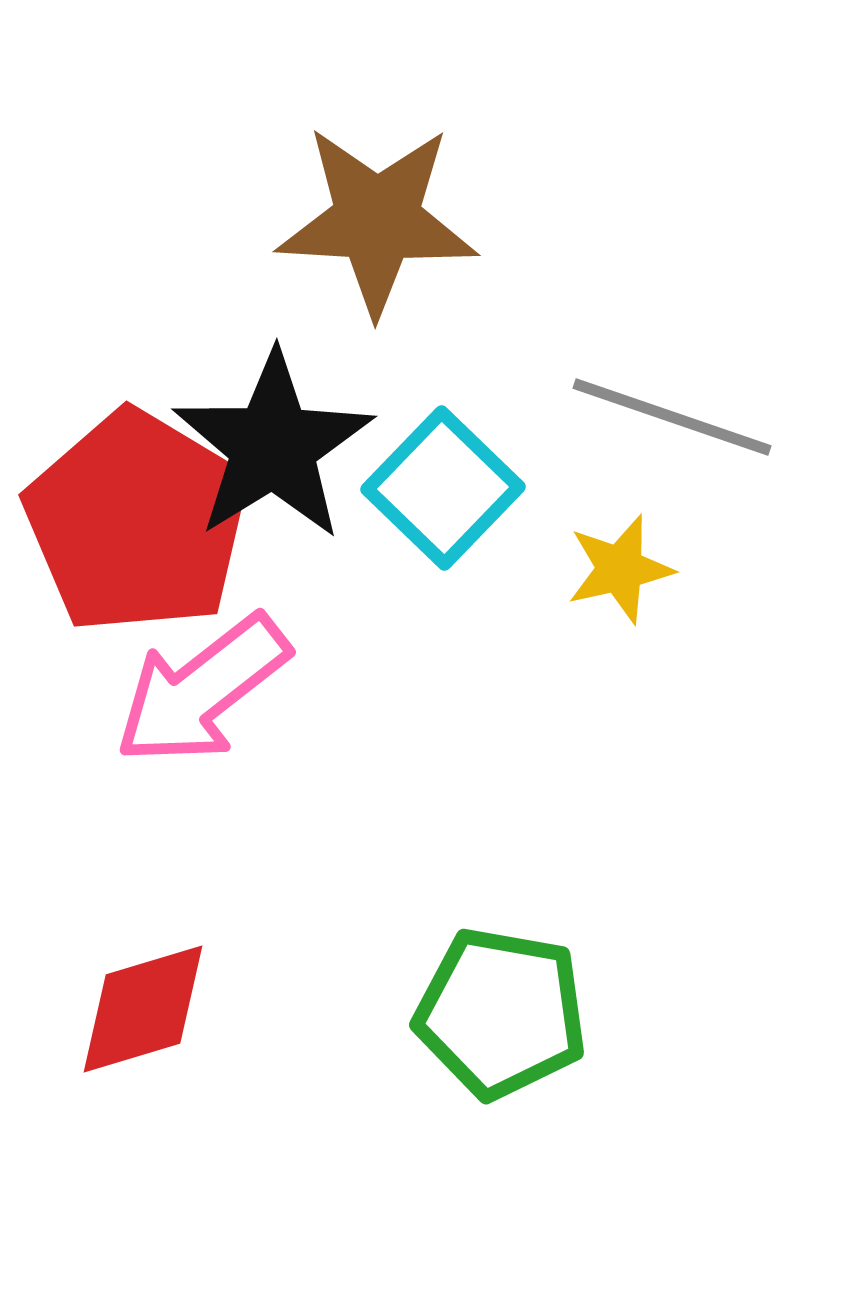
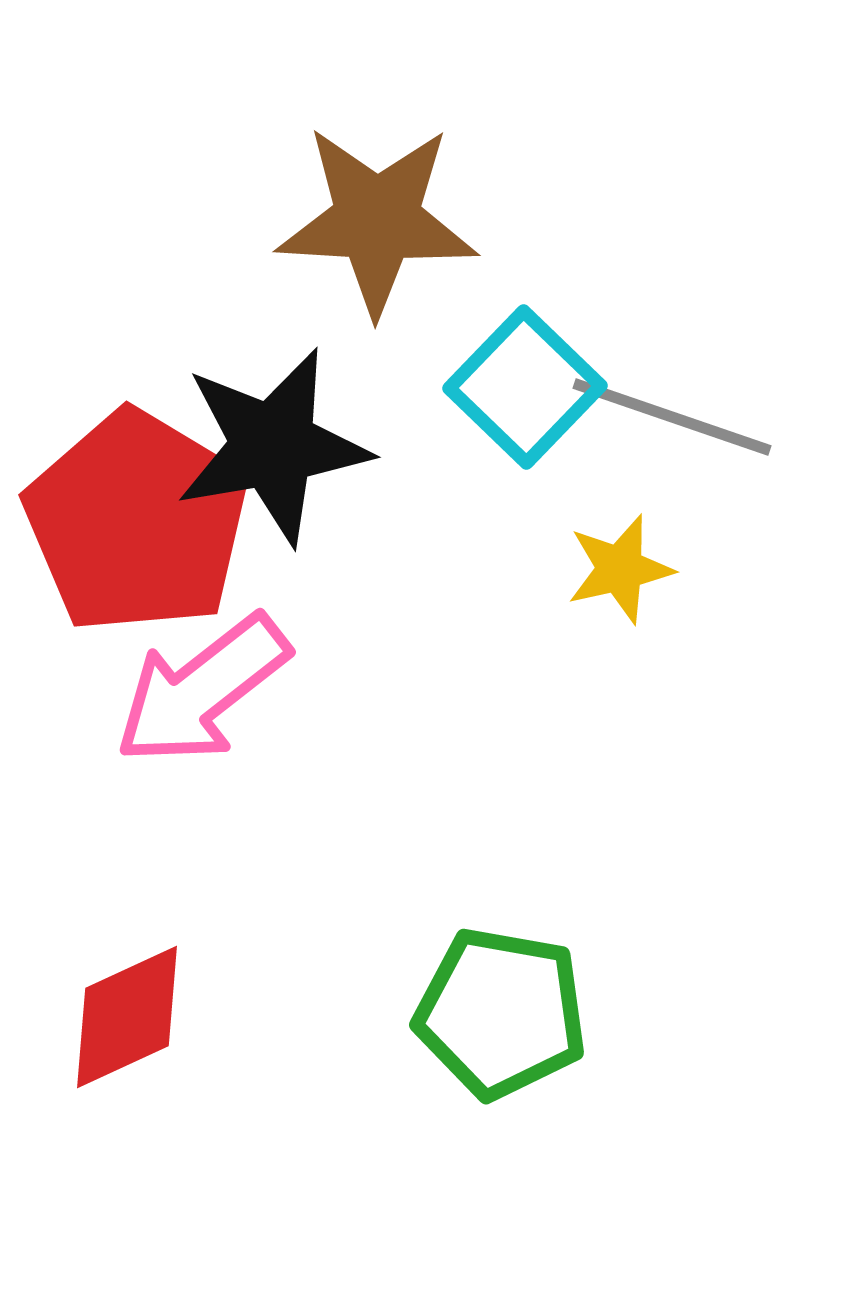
black star: rotated 22 degrees clockwise
cyan square: moved 82 px right, 101 px up
red diamond: moved 16 px left, 8 px down; rotated 8 degrees counterclockwise
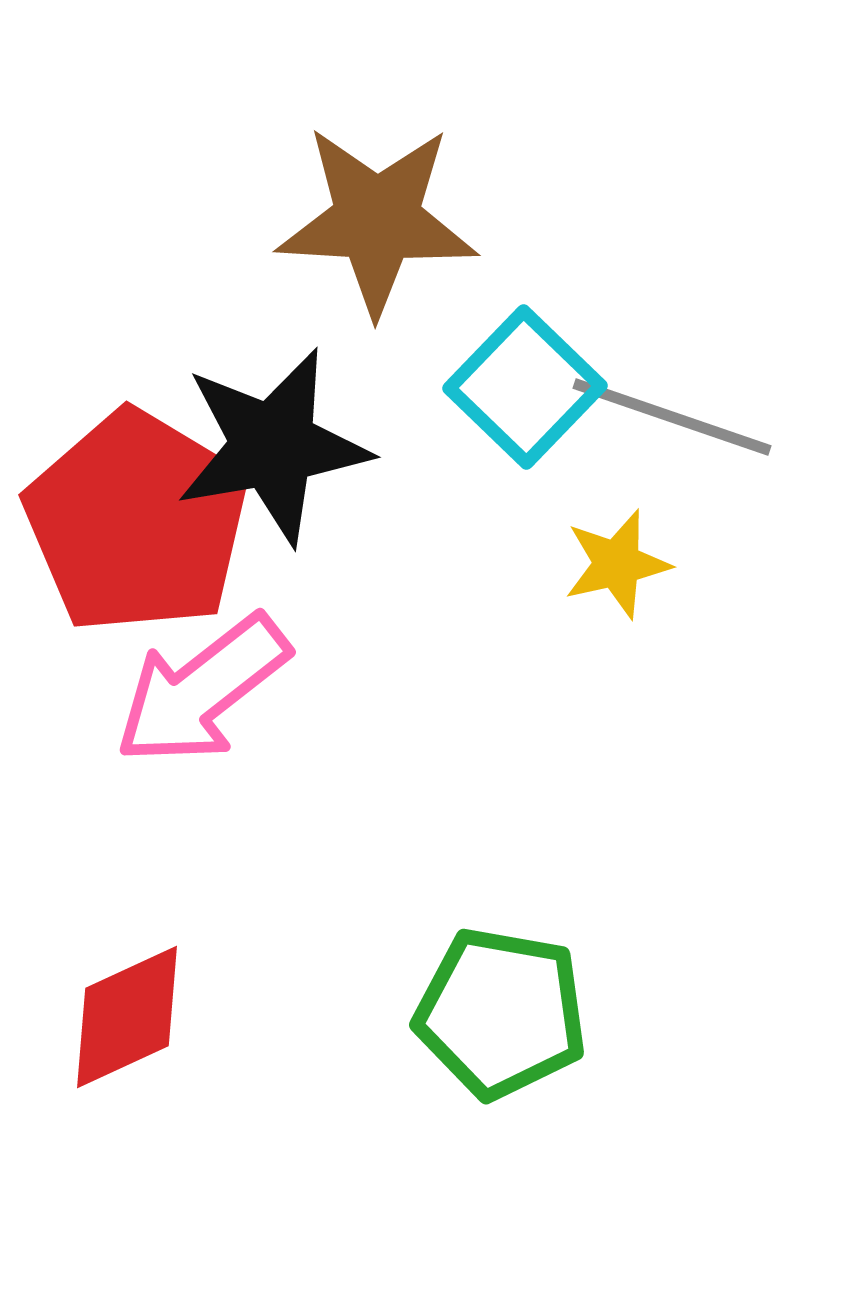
yellow star: moved 3 px left, 5 px up
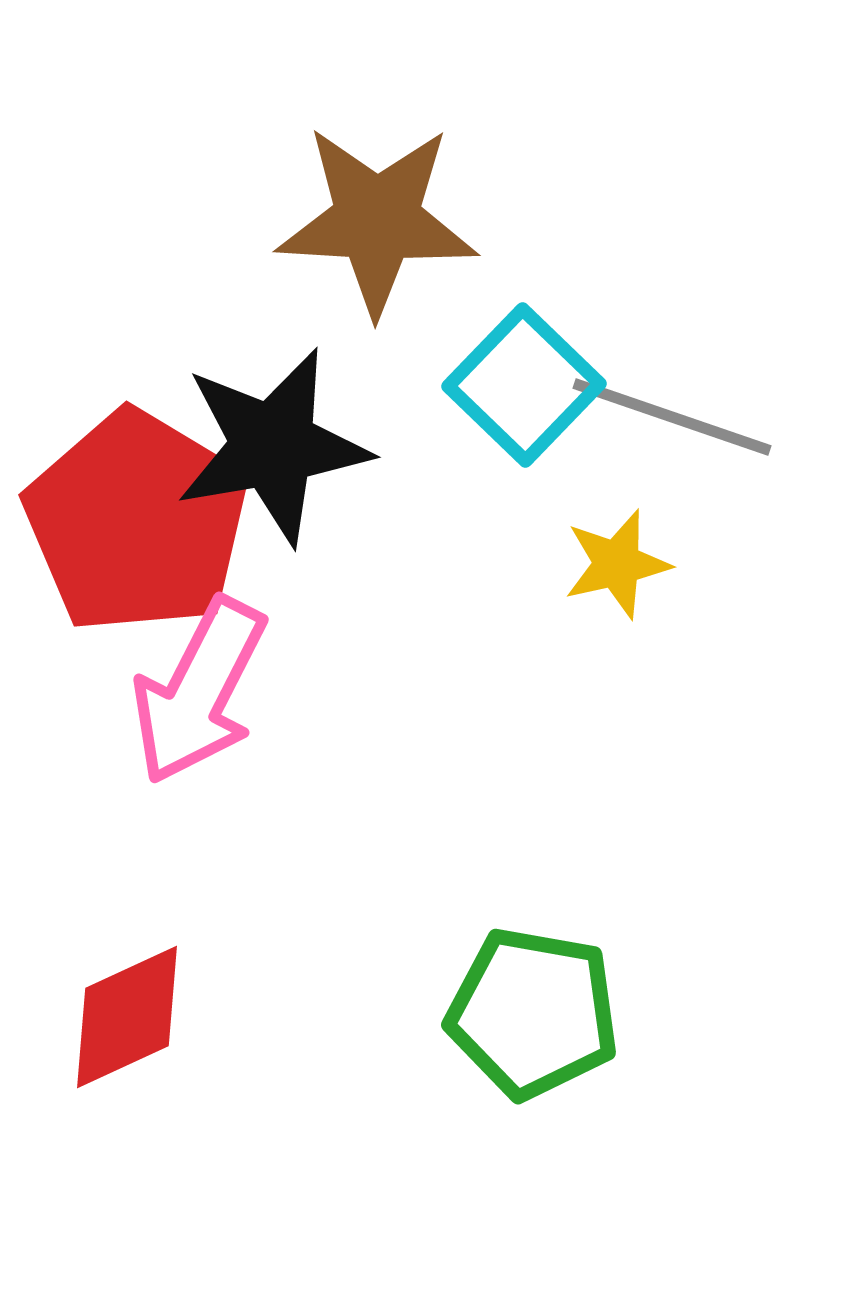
cyan square: moved 1 px left, 2 px up
pink arrow: moved 3 px left, 1 px down; rotated 25 degrees counterclockwise
green pentagon: moved 32 px right
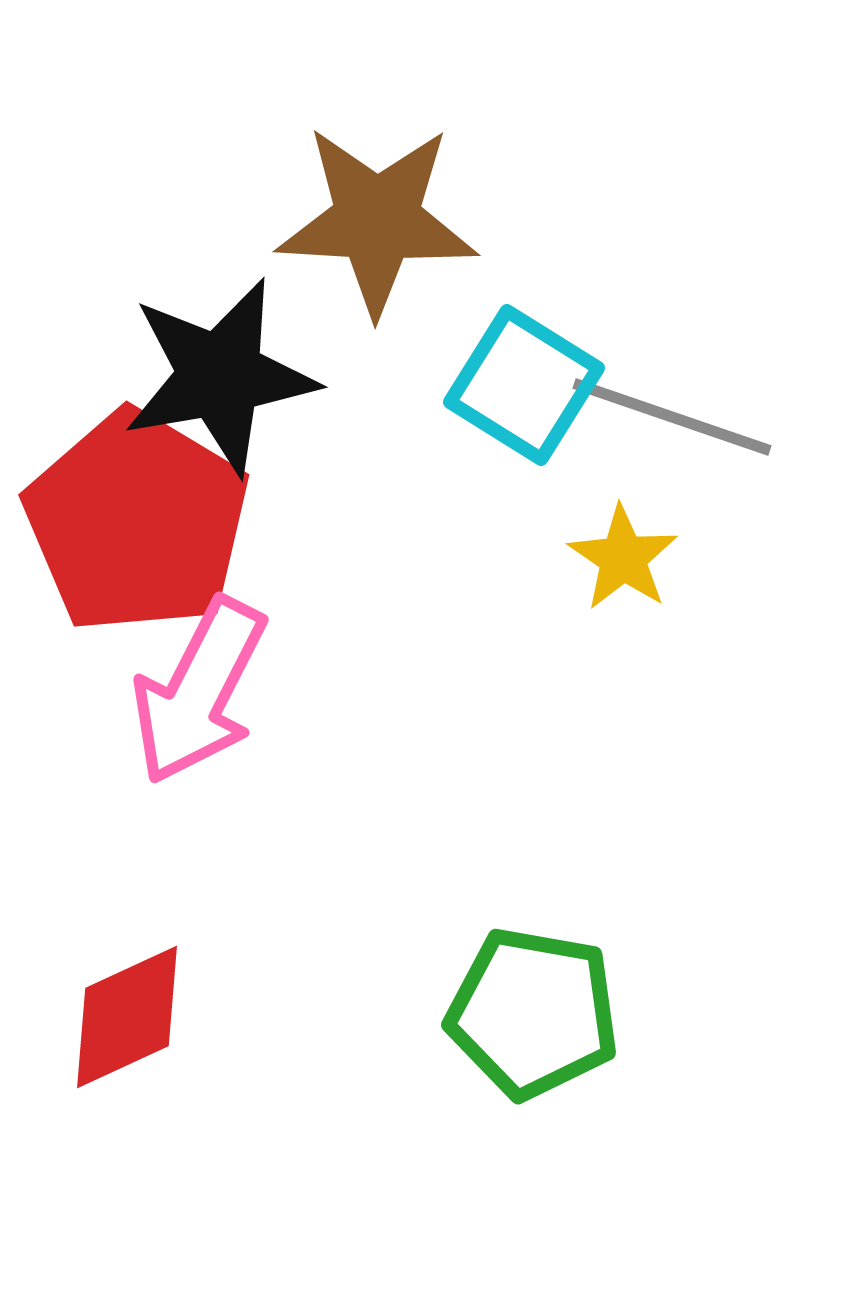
cyan square: rotated 12 degrees counterclockwise
black star: moved 53 px left, 70 px up
yellow star: moved 6 px right, 6 px up; rotated 25 degrees counterclockwise
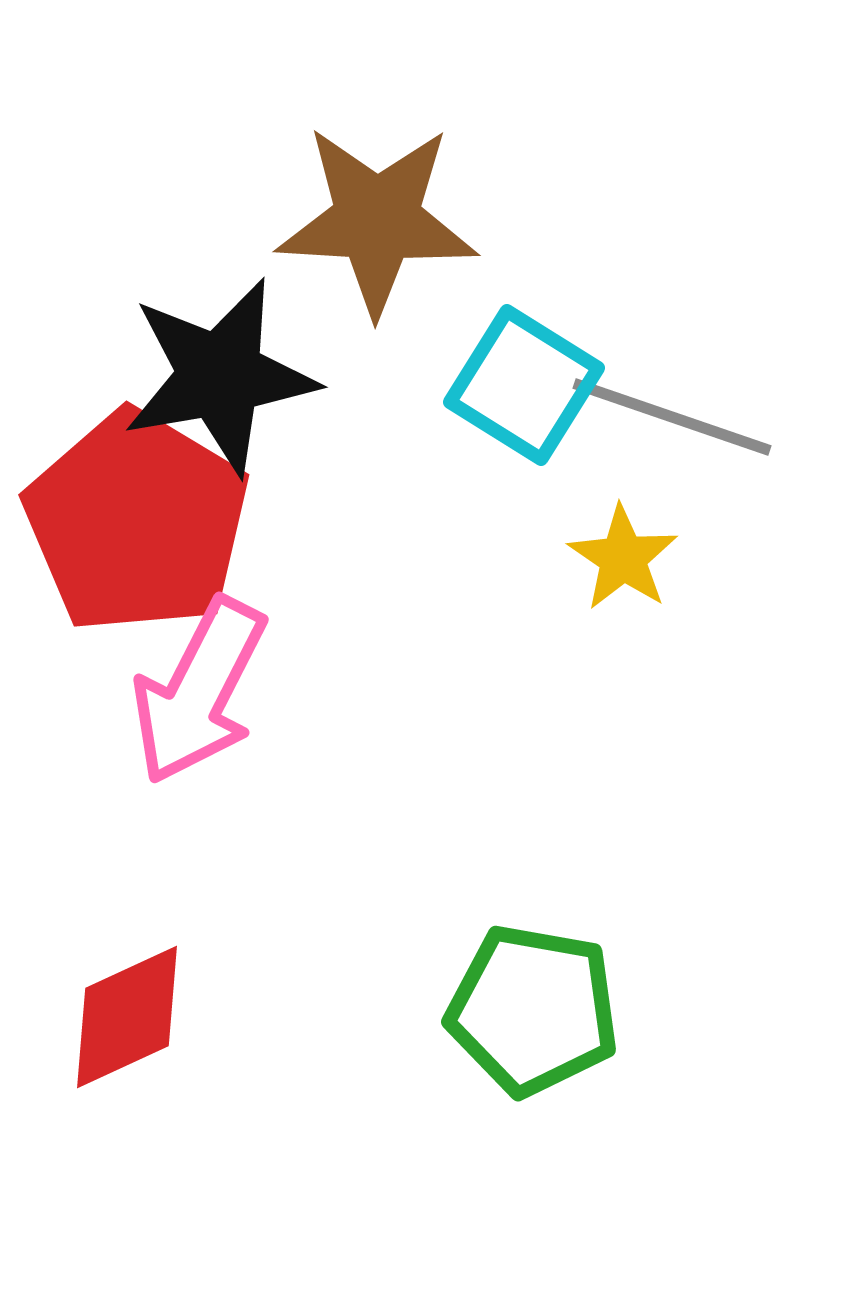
green pentagon: moved 3 px up
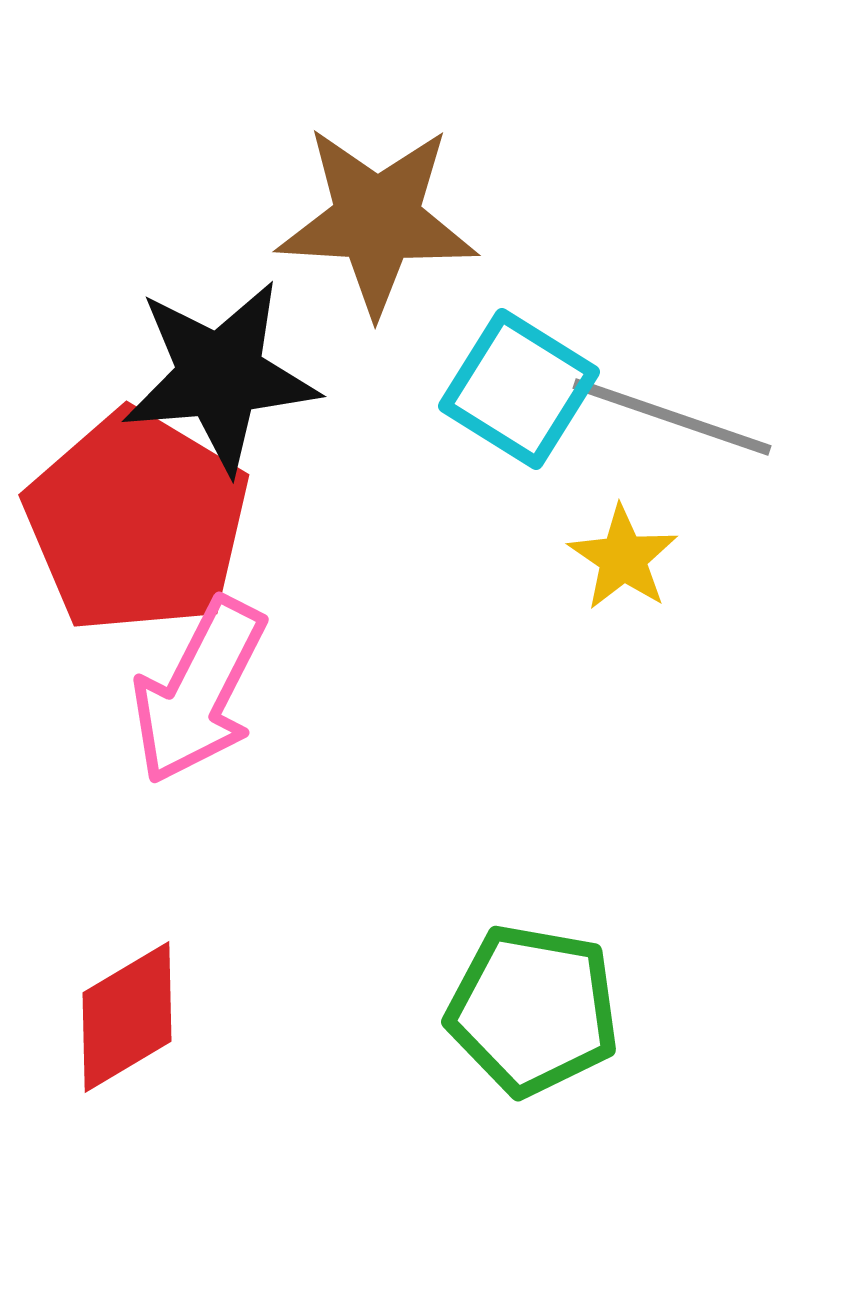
black star: rotated 5 degrees clockwise
cyan square: moved 5 px left, 4 px down
red diamond: rotated 6 degrees counterclockwise
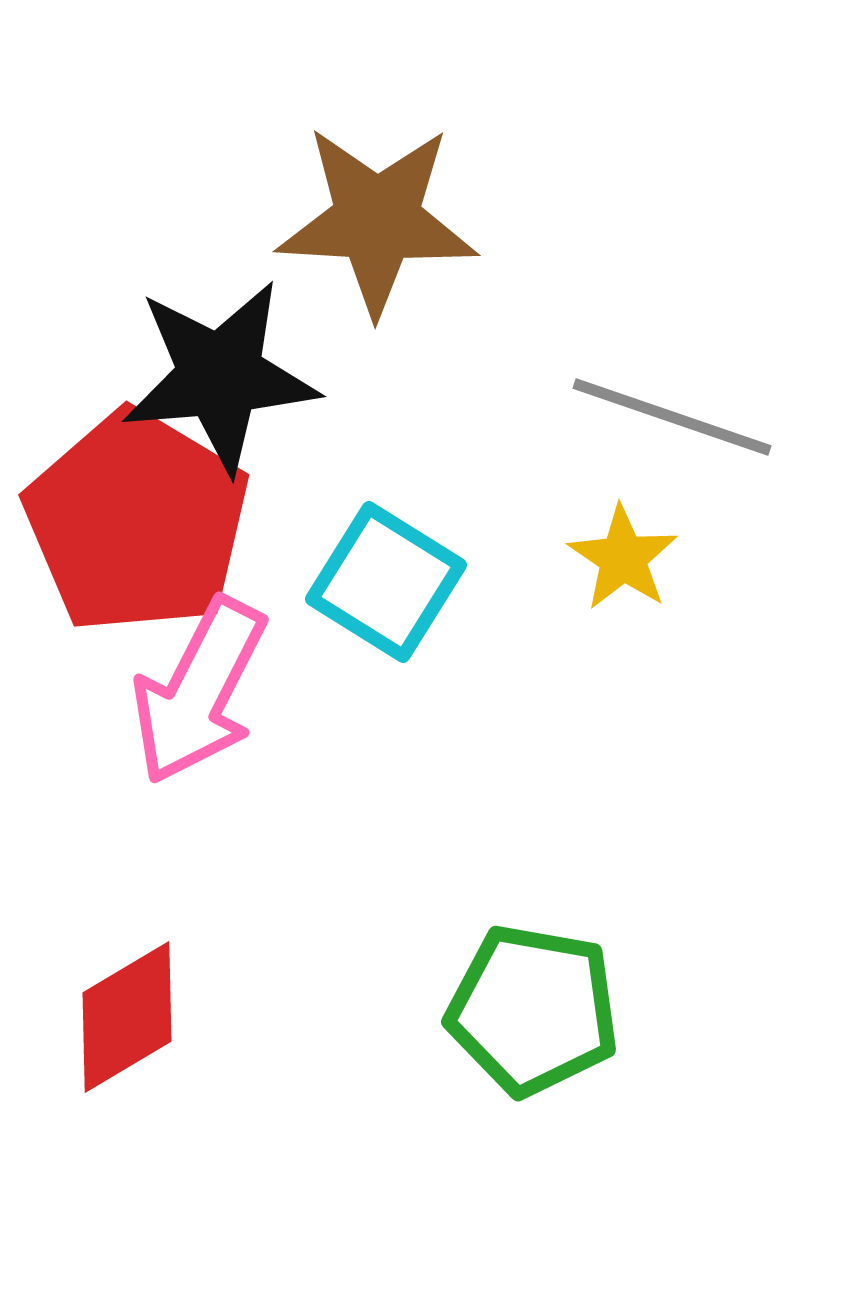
cyan square: moved 133 px left, 193 px down
